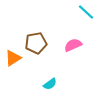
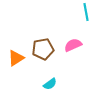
cyan line: rotated 36 degrees clockwise
brown pentagon: moved 7 px right, 6 px down
orange triangle: moved 3 px right
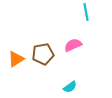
brown pentagon: moved 5 px down
orange triangle: moved 1 px down
cyan semicircle: moved 20 px right, 3 px down
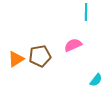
cyan line: rotated 12 degrees clockwise
brown pentagon: moved 3 px left, 2 px down
cyan semicircle: moved 26 px right, 7 px up; rotated 16 degrees counterclockwise
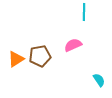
cyan line: moved 2 px left
cyan semicircle: moved 3 px right; rotated 72 degrees counterclockwise
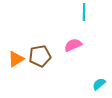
cyan semicircle: moved 4 px down; rotated 96 degrees counterclockwise
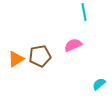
cyan line: rotated 12 degrees counterclockwise
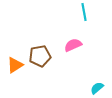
orange triangle: moved 1 px left, 6 px down
cyan semicircle: moved 2 px left, 4 px down
